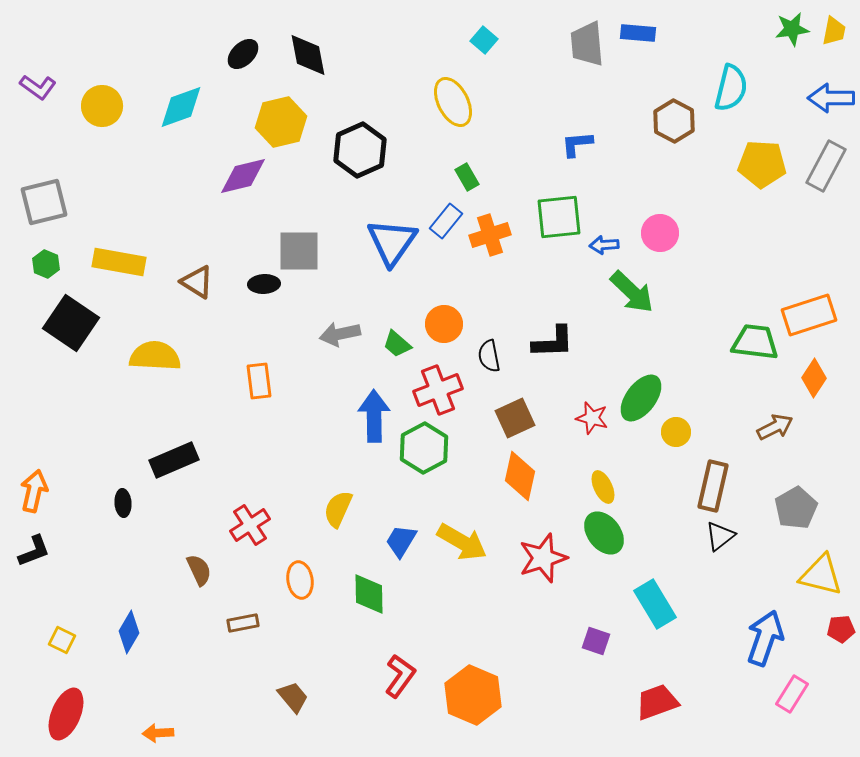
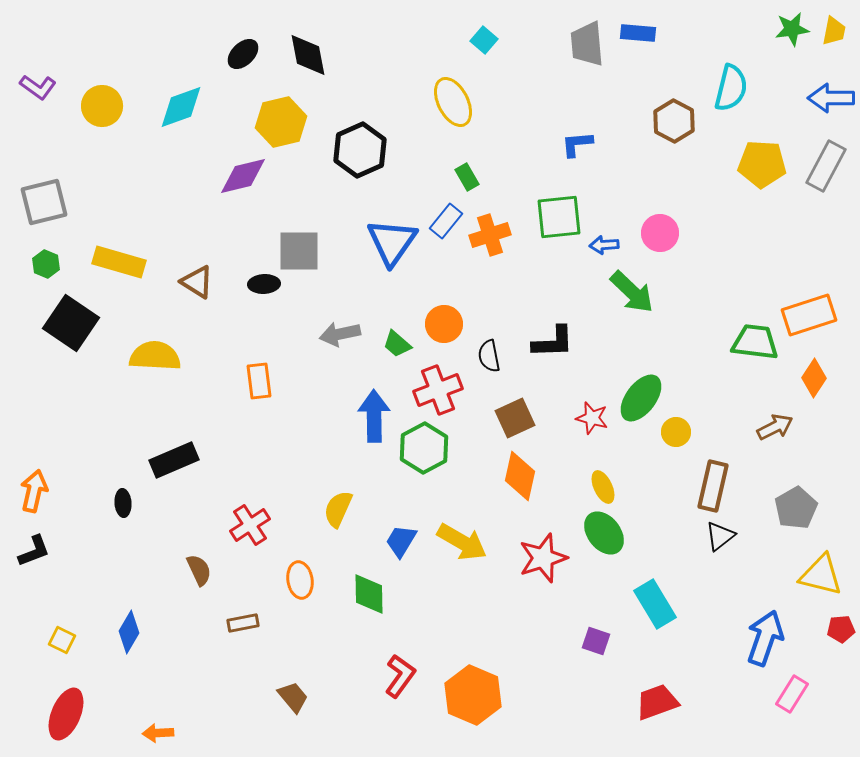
yellow rectangle at (119, 262): rotated 6 degrees clockwise
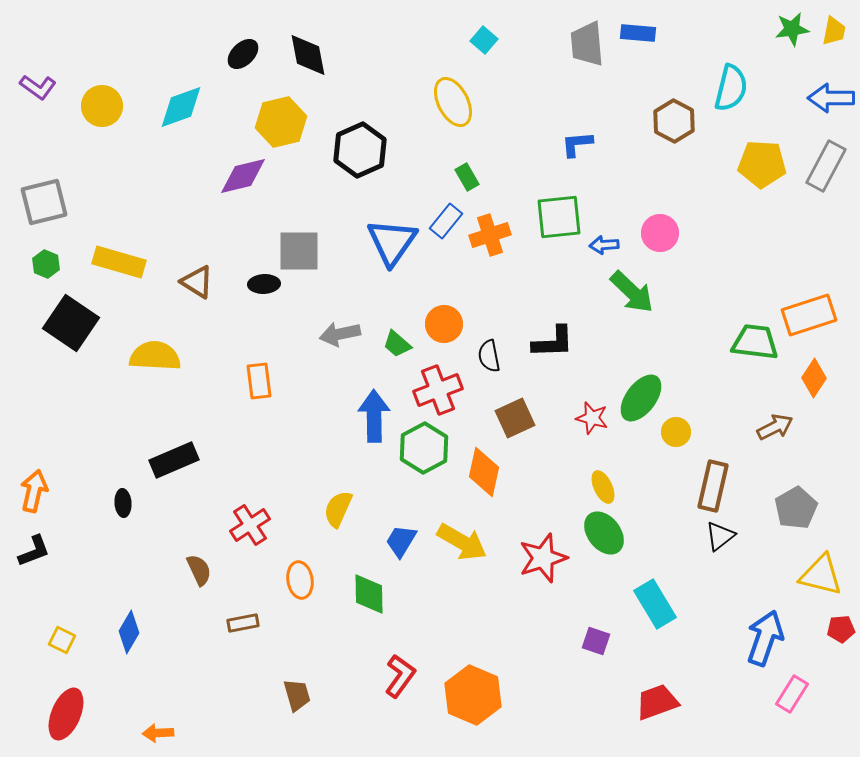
orange diamond at (520, 476): moved 36 px left, 4 px up
brown trapezoid at (293, 697): moved 4 px right, 2 px up; rotated 24 degrees clockwise
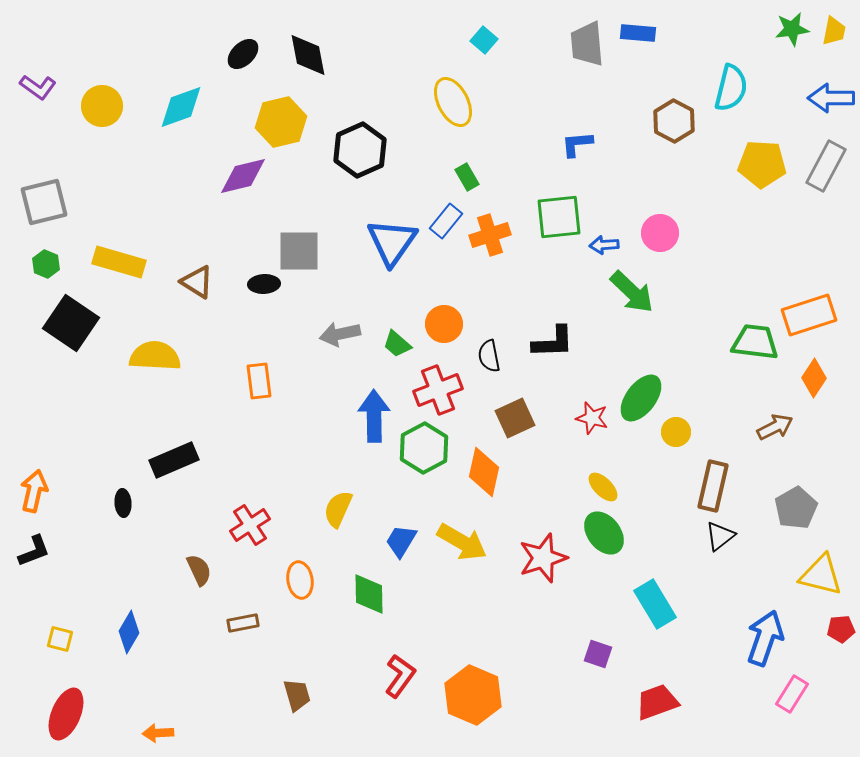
yellow ellipse at (603, 487): rotated 20 degrees counterclockwise
yellow square at (62, 640): moved 2 px left, 1 px up; rotated 12 degrees counterclockwise
purple square at (596, 641): moved 2 px right, 13 px down
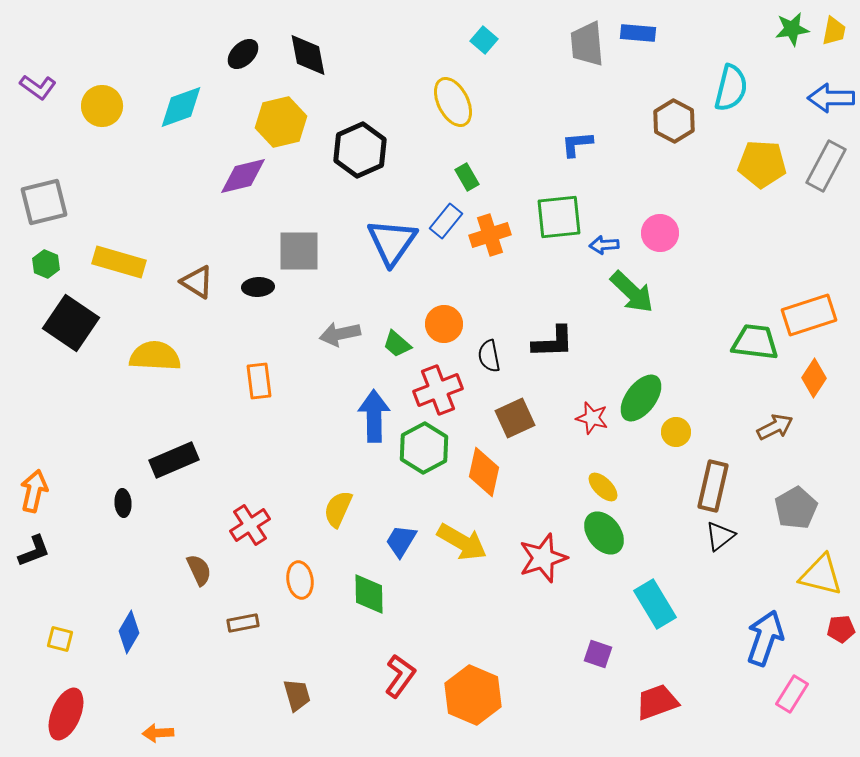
black ellipse at (264, 284): moved 6 px left, 3 px down
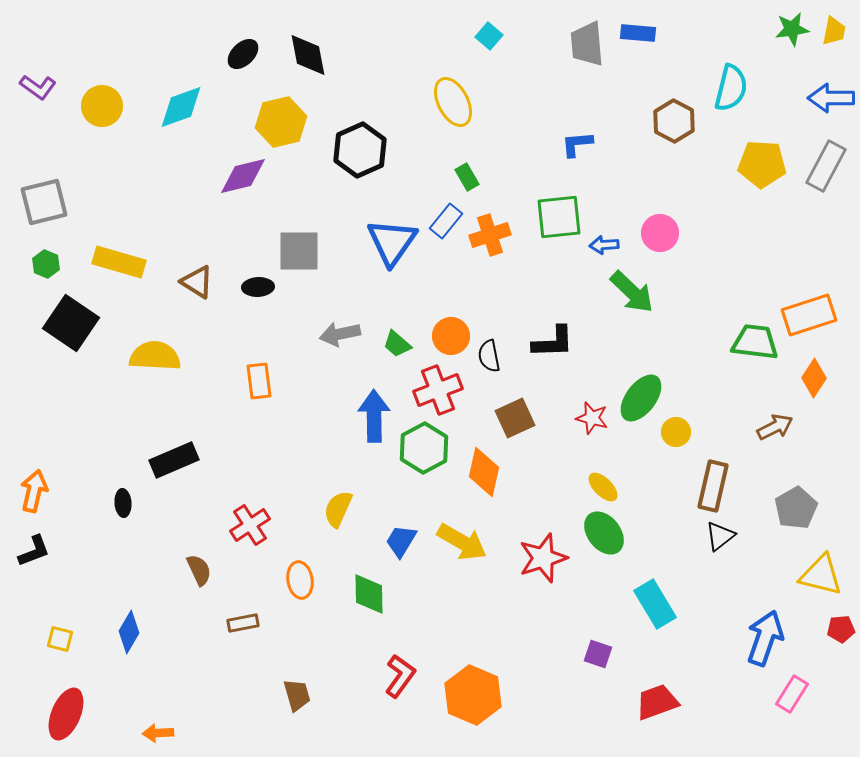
cyan square at (484, 40): moved 5 px right, 4 px up
orange circle at (444, 324): moved 7 px right, 12 px down
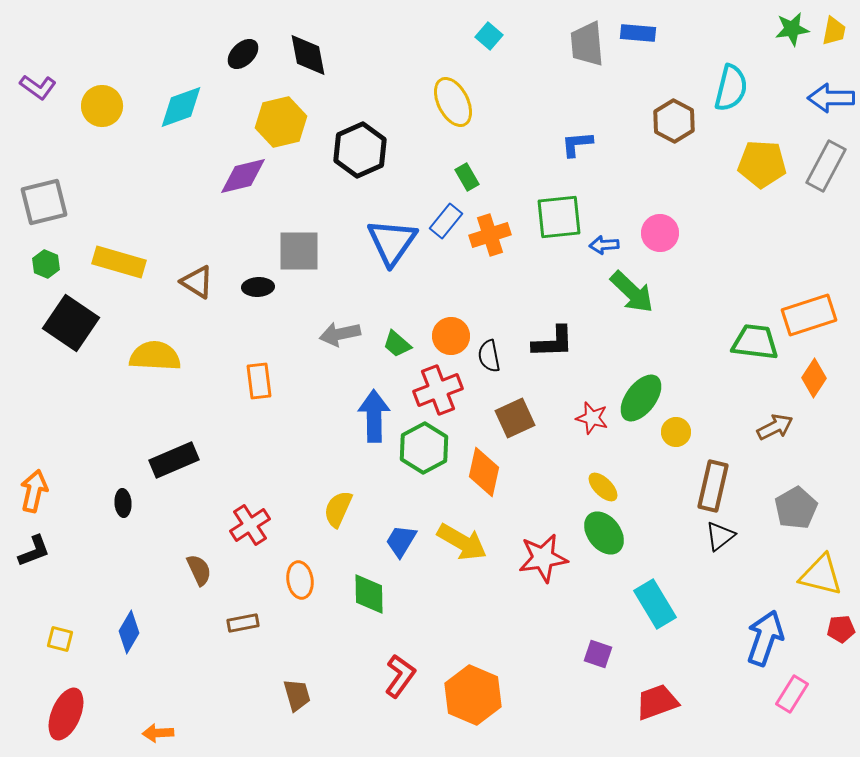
red star at (543, 558): rotated 9 degrees clockwise
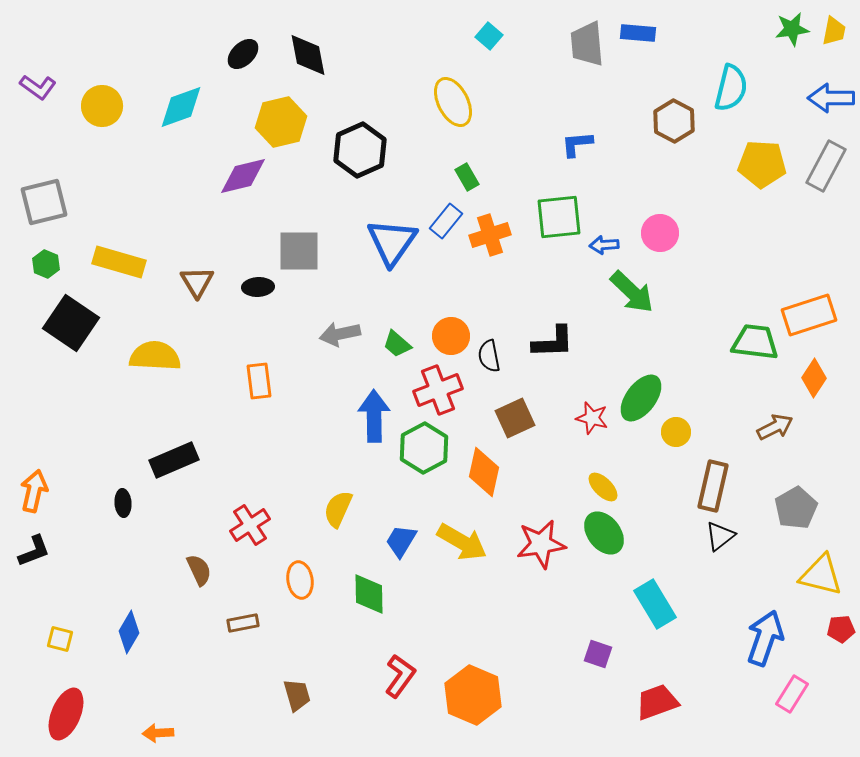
brown triangle at (197, 282): rotated 27 degrees clockwise
red star at (543, 558): moved 2 px left, 14 px up
